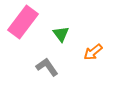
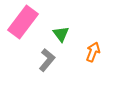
orange arrow: rotated 150 degrees clockwise
gray L-shape: moved 7 px up; rotated 75 degrees clockwise
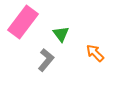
orange arrow: moved 2 px right, 1 px down; rotated 66 degrees counterclockwise
gray L-shape: moved 1 px left
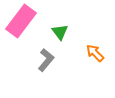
pink rectangle: moved 2 px left, 1 px up
green triangle: moved 1 px left, 2 px up
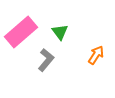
pink rectangle: moved 11 px down; rotated 12 degrees clockwise
orange arrow: moved 1 px right, 2 px down; rotated 78 degrees clockwise
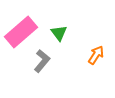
green triangle: moved 1 px left, 1 px down
gray L-shape: moved 4 px left, 1 px down
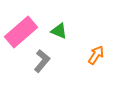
green triangle: moved 2 px up; rotated 30 degrees counterclockwise
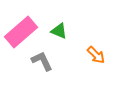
orange arrow: rotated 102 degrees clockwise
gray L-shape: rotated 65 degrees counterclockwise
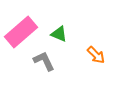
green triangle: moved 3 px down
gray L-shape: moved 2 px right
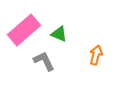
pink rectangle: moved 3 px right, 2 px up
orange arrow: rotated 120 degrees counterclockwise
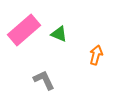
gray L-shape: moved 19 px down
